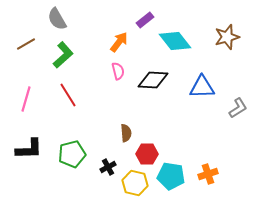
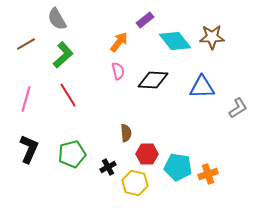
brown star: moved 15 px left; rotated 15 degrees clockwise
black L-shape: rotated 64 degrees counterclockwise
cyan pentagon: moved 7 px right, 9 px up
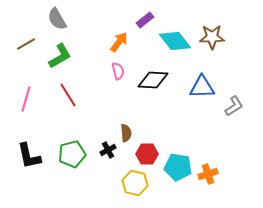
green L-shape: moved 3 px left, 1 px down; rotated 12 degrees clockwise
gray L-shape: moved 4 px left, 2 px up
black L-shape: moved 7 px down; rotated 144 degrees clockwise
black cross: moved 17 px up
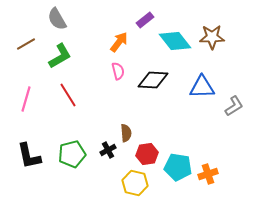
red hexagon: rotated 10 degrees counterclockwise
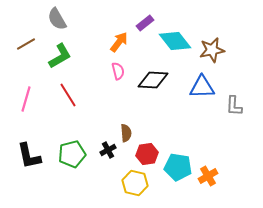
purple rectangle: moved 3 px down
brown star: moved 13 px down; rotated 10 degrees counterclockwise
gray L-shape: rotated 125 degrees clockwise
orange cross: moved 2 px down; rotated 12 degrees counterclockwise
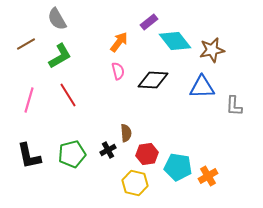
purple rectangle: moved 4 px right, 1 px up
pink line: moved 3 px right, 1 px down
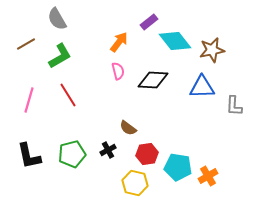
brown semicircle: moved 2 px right, 5 px up; rotated 132 degrees clockwise
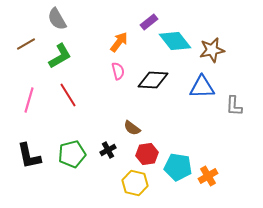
brown semicircle: moved 4 px right
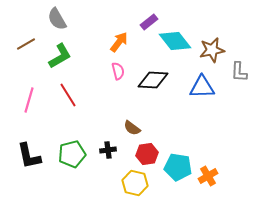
gray L-shape: moved 5 px right, 34 px up
black cross: rotated 21 degrees clockwise
